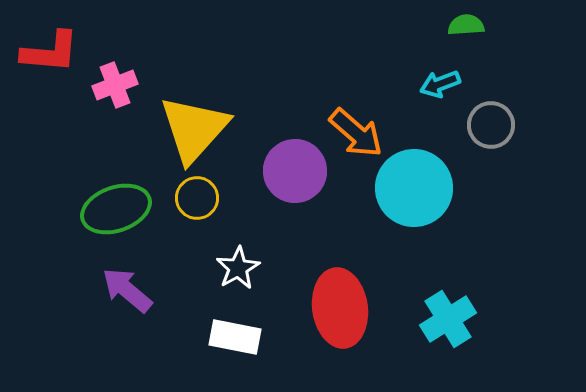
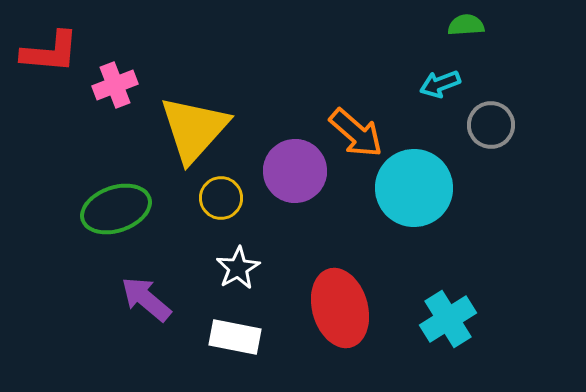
yellow circle: moved 24 px right
purple arrow: moved 19 px right, 9 px down
red ellipse: rotated 8 degrees counterclockwise
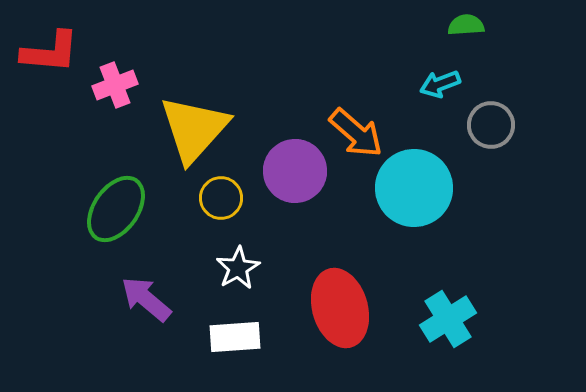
green ellipse: rotated 36 degrees counterclockwise
white rectangle: rotated 15 degrees counterclockwise
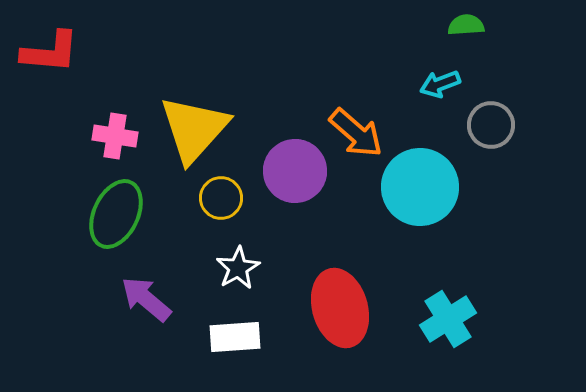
pink cross: moved 51 px down; rotated 30 degrees clockwise
cyan circle: moved 6 px right, 1 px up
green ellipse: moved 5 px down; rotated 10 degrees counterclockwise
